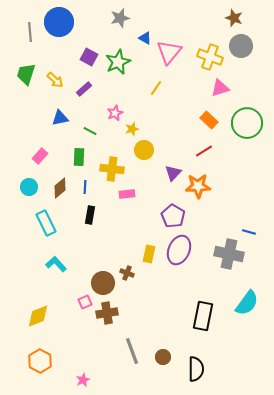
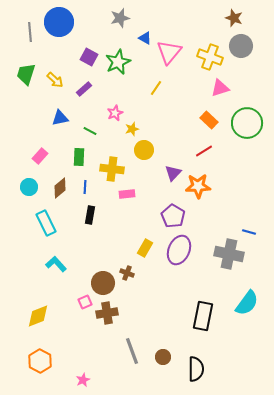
yellow rectangle at (149, 254): moved 4 px left, 6 px up; rotated 18 degrees clockwise
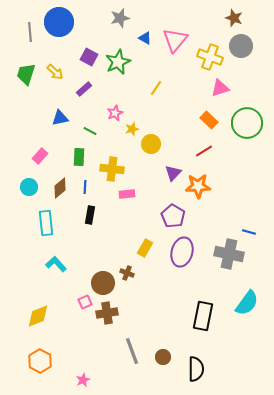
pink triangle at (169, 52): moved 6 px right, 12 px up
yellow arrow at (55, 80): moved 8 px up
yellow circle at (144, 150): moved 7 px right, 6 px up
cyan rectangle at (46, 223): rotated 20 degrees clockwise
purple ellipse at (179, 250): moved 3 px right, 2 px down; rotated 8 degrees counterclockwise
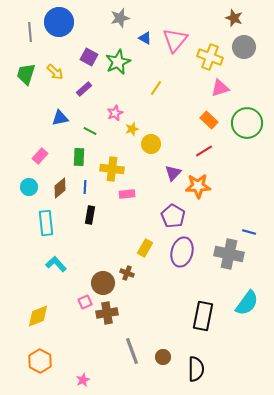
gray circle at (241, 46): moved 3 px right, 1 px down
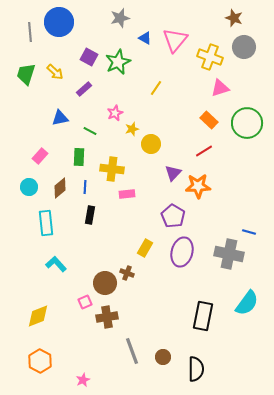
brown circle at (103, 283): moved 2 px right
brown cross at (107, 313): moved 4 px down
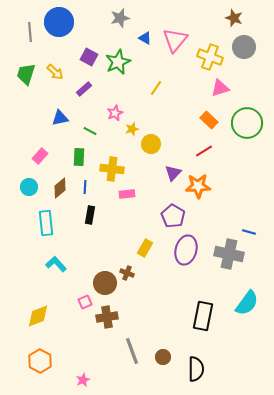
purple ellipse at (182, 252): moved 4 px right, 2 px up
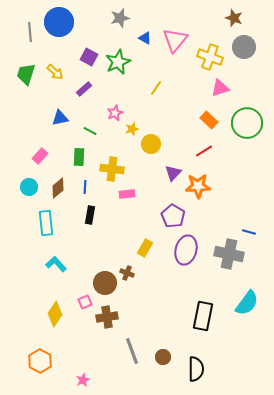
brown diamond at (60, 188): moved 2 px left
yellow diamond at (38, 316): moved 17 px right, 2 px up; rotated 35 degrees counterclockwise
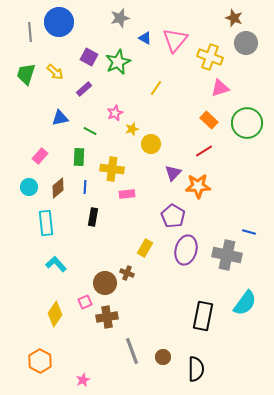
gray circle at (244, 47): moved 2 px right, 4 px up
black rectangle at (90, 215): moved 3 px right, 2 px down
gray cross at (229, 254): moved 2 px left, 1 px down
cyan semicircle at (247, 303): moved 2 px left
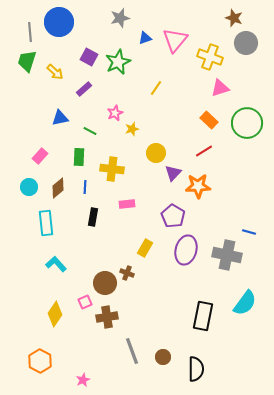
blue triangle at (145, 38): rotated 48 degrees counterclockwise
green trapezoid at (26, 74): moved 1 px right, 13 px up
yellow circle at (151, 144): moved 5 px right, 9 px down
pink rectangle at (127, 194): moved 10 px down
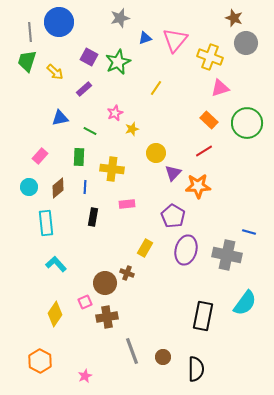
pink star at (83, 380): moved 2 px right, 4 px up
